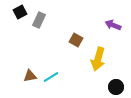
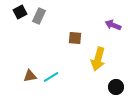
gray rectangle: moved 4 px up
brown square: moved 1 px left, 2 px up; rotated 24 degrees counterclockwise
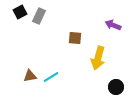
yellow arrow: moved 1 px up
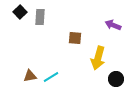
black square: rotated 16 degrees counterclockwise
gray rectangle: moved 1 px right, 1 px down; rotated 21 degrees counterclockwise
black circle: moved 8 px up
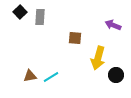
black circle: moved 4 px up
